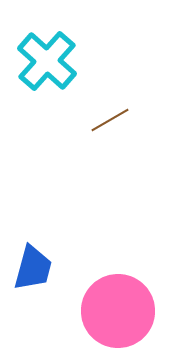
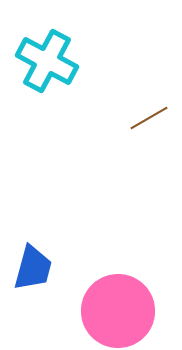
cyan cross: rotated 14 degrees counterclockwise
brown line: moved 39 px right, 2 px up
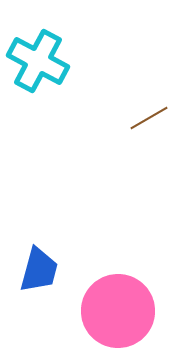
cyan cross: moved 9 px left
blue trapezoid: moved 6 px right, 2 px down
